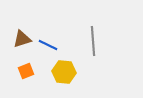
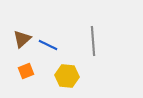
brown triangle: rotated 24 degrees counterclockwise
yellow hexagon: moved 3 px right, 4 px down
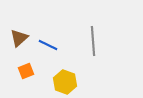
brown triangle: moved 3 px left, 1 px up
yellow hexagon: moved 2 px left, 6 px down; rotated 15 degrees clockwise
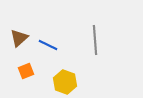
gray line: moved 2 px right, 1 px up
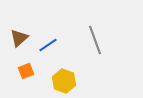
gray line: rotated 16 degrees counterclockwise
blue line: rotated 60 degrees counterclockwise
yellow hexagon: moved 1 px left, 1 px up
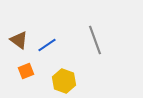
brown triangle: moved 2 px down; rotated 42 degrees counterclockwise
blue line: moved 1 px left
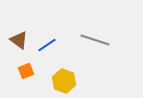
gray line: rotated 52 degrees counterclockwise
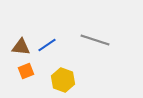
brown triangle: moved 2 px right, 7 px down; rotated 30 degrees counterclockwise
yellow hexagon: moved 1 px left, 1 px up
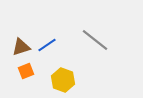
gray line: rotated 20 degrees clockwise
brown triangle: rotated 24 degrees counterclockwise
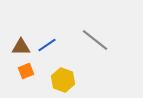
brown triangle: rotated 18 degrees clockwise
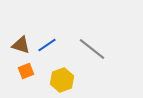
gray line: moved 3 px left, 9 px down
brown triangle: moved 2 px up; rotated 18 degrees clockwise
yellow hexagon: moved 1 px left; rotated 20 degrees clockwise
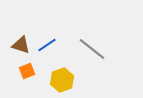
orange square: moved 1 px right
